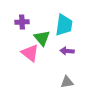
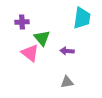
cyan trapezoid: moved 18 px right, 7 px up
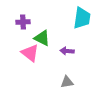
purple cross: moved 1 px right
green triangle: rotated 24 degrees counterclockwise
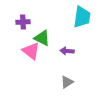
cyan trapezoid: moved 1 px up
pink triangle: moved 1 px right, 2 px up
gray triangle: rotated 24 degrees counterclockwise
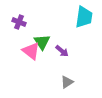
cyan trapezoid: moved 2 px right
purple cross: moved 4 px left; rotated 24 degrees clockwise
green triangle: moved 4 px down; rotated 30 degrees clockwise
purple arrow: moved 5 px left; rotated 144 degrees counterclockwise
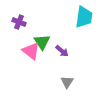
gray triangle: rotated 24 degrees counterclockwise
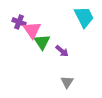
cyan trapezoid: rotated 35 degrees counterclockwise
pink triangle: moved 1 px right, 21 px up; rotated 18 degrees clockwise
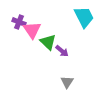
green triangle: moved 6 px right; rotated 12 degrees counterclockwise
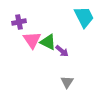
purple cross: rotated 32 degrees counterclockwise
pink triangle: moved 10 px down
green triangle: rotated 18 degrees counterclockwise
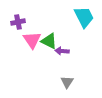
purple cross: moved 1 px left
green triangle: moved 1 px right, 1 px up
purple arrow: rotated 144 degrees clockwise
